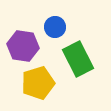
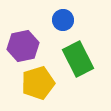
blue circle: moved 8 px right, 7 px up
purple hexagon: rotated 20 degrees counterclockwise
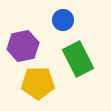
yellow pentagon: rotated 16 degrees clockwise
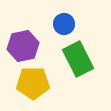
blue circle: moved 1 px right, 4 px down
yellow pentagon: moved 5 px left
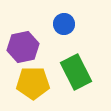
purple hexagon: moved 1 px down
green rectangle: moved 2 px left, 13 px down
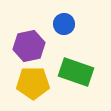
purple hexagon: moved 6 px right, 1 px up
green rectangle: rotated 44 degrees counterclockwise
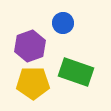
blue circle: moved 1 px left, 1 px up
purple hexagon: moved 1 px right; rotated 8 degrees counterclockwise
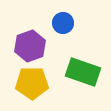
green rectangle: moved 7 px right
yellow pentagon: moved 1 px left
